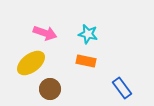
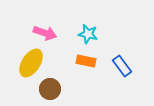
yellow ellipse: rotated 20 degrees counterclockwise
blue rectangle: moved 22 px up
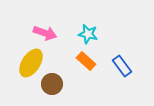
orange rectangle: rotated 30 degrees clockwise
brown circle: moved 2 px right, 5 px up
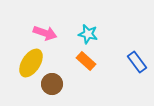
blue rectangle: moved 15 px right, 4 px up
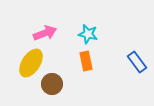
pink arrow: rotated 40 degrees counterclockwise
orange rectangle: rotated 36 degrees clockwise
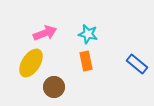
blue rectangle: moved 2 px down; rotated 15 degrees counterclockwise
brown circle: moved 2 px right, 3 px down
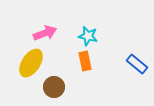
cyan star: moved 2 px down
orange rectangle: moved 1 px left
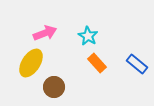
cyan star: rotated 18 degrees clockwise
orange rectangle: moved 12 px right, 2 px down; rotated 30 degrees counterclockwise
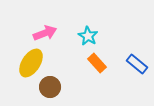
brown circle: moved 4 px left
